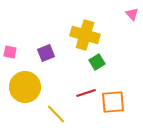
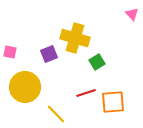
yellow cross: moved 10 px left, 3 px down
purple square: moved 3 px right, 1 px down
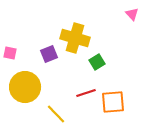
pink square: moved 1 px down
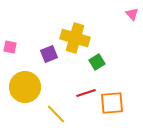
pink square: moved 6 px up
orange square: moved 1 px left, 1 px down
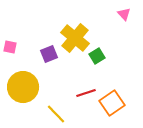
pink triangle: moved 8 px left
yellow cross: rotated 24 degrees clockwise
green square: moved 6 px up
yellow circle: moved 2 px left
orange square: rotated 30 degrees counterclockwise
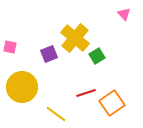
yellow circle: moved 1 px left
yellow line: rotated 10 degrees counterclockwise
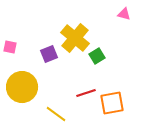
pink triangle: rotated 32 degrees counterclockwise
orange square: rotated 25 degrees clockwise
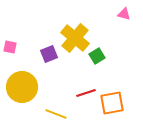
yellow line: rotated 15 degrees counterclockwise
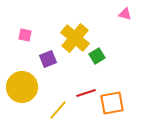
pink triangle: moved 1 px right
pink square: moved 15 px right, 12 px up
purple square: moved 1 px left, 5 px down
yellow line: moved 2 px right, 4 px up; rotated 70 degrees counterclockwise
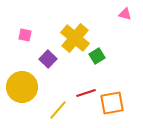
purple square: rotated 24 degrees counterclockwise
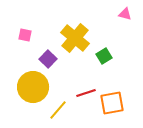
green square: moved 7 px right
yellow circle: moved 11 px right
